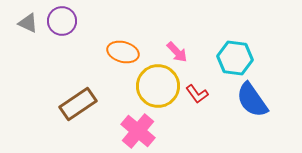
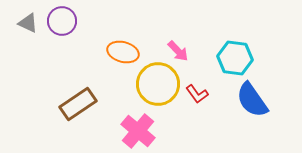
pink arrow: moved 1 px right, 1 px up
yellow circle: moved 2 px up
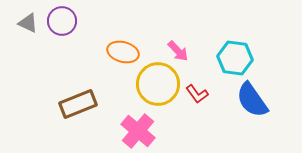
brown rectangle: rotated 12 degrees clockwise
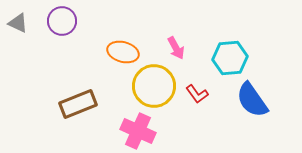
gray triangle: moved 10 px left
pink arrow: moved 2 px left, 3 px up; rotated 15 degrees clockwise
cyan hexagon: moved 5 px left; rotated 12 degrees counterclockwise
yellow circle: moved 4 px left, 2 px down
pink cross: rotated 16 degrees counterclockwise
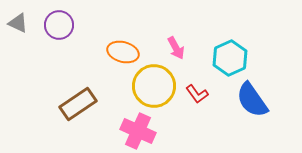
purple circle: moved 3 px left, 4 px down
cyan hexagon: rotated 20 degrees counterclockwise
brown rectangle: rotated 12 degrees counterclockwise
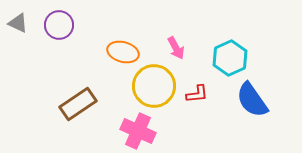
red L-shape: rotated 60 degrees counterclockwise
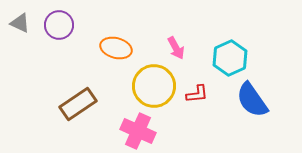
gray triangle: moved 2 px right
orange ellipse: moved 7 px left, 4 px up
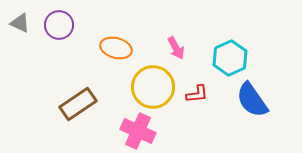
yellow circle: moved 1 px left, 1 px down
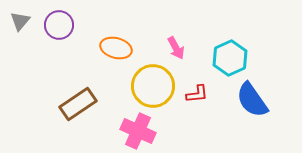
gray triangle: moved 2 px up; rotated 45 degrees clockwise
yellow circle: moved 1 px up
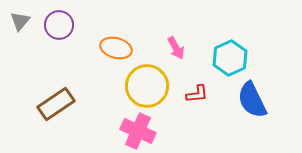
yellow circle: moved 6 px left
blue semicircle: rotated 9 degrees clockwise
brown rectangle: moved 22 px left
